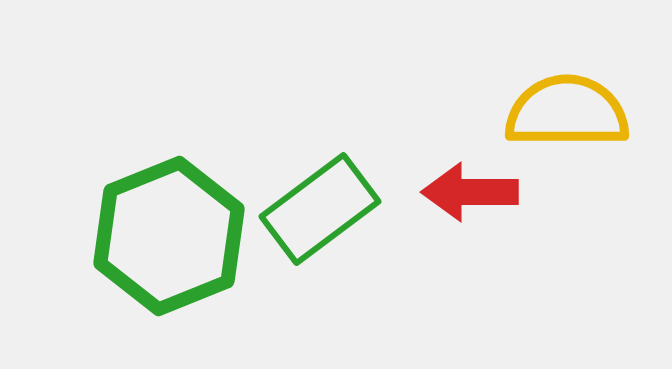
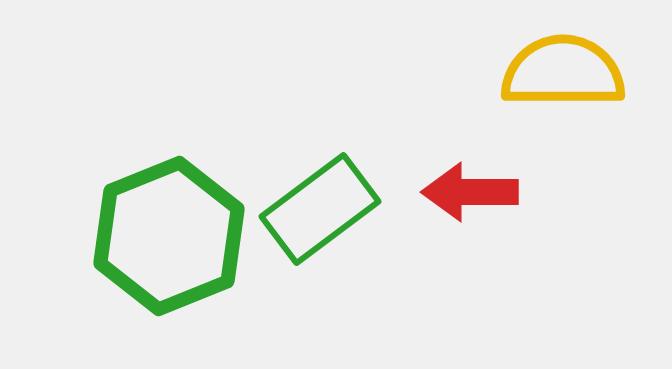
yellow semicircle: moved 4 px left, 40 px up
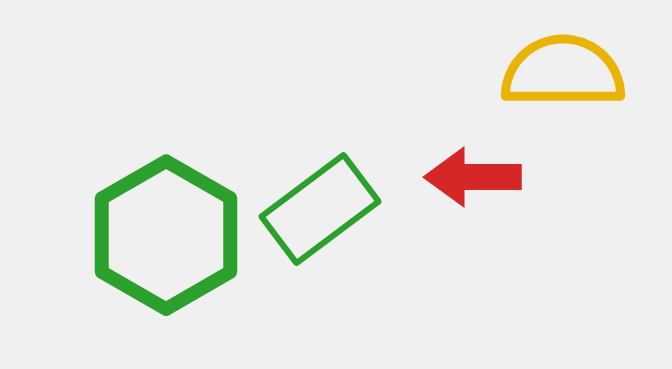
red arrow: moved 3 px right, 15 px up
green hexagon: moved 3 px left, 1 px up; rotated 8 degrees counterclockwise
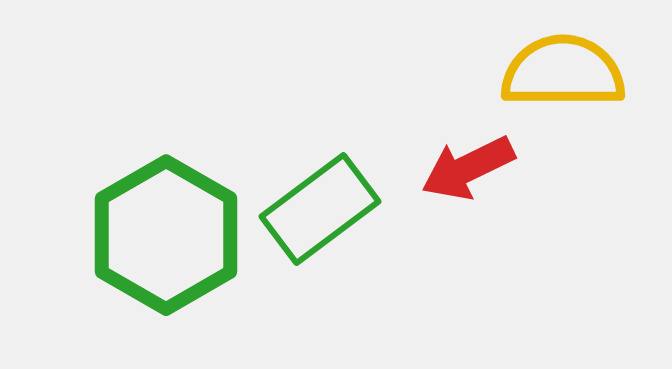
red arrow: moved 5 px left, 9 px up; rotated 26 degrees counterclockwise
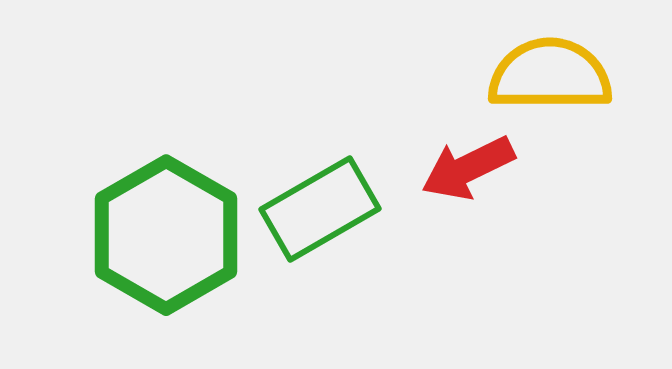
yellow semicircle: moved 13 px left, 3 px down
green rectangle: rotated 7 degrees clockwise
